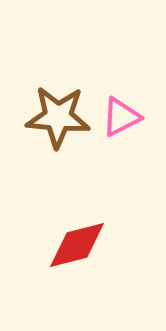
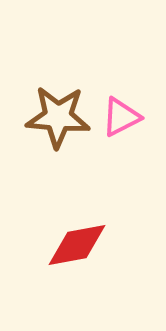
red diamond: rotated 4 degrees clockwise
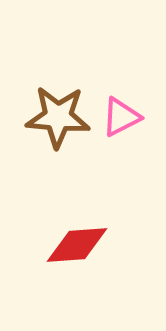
red diamond: rotated 6 degrees clockwise
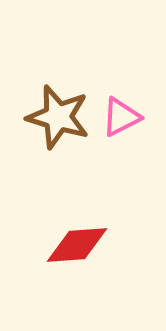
brown star: rotated 12 degrees clockwise
